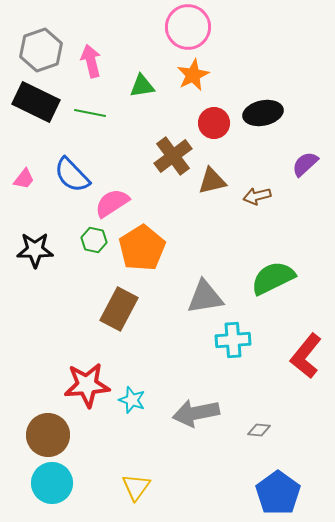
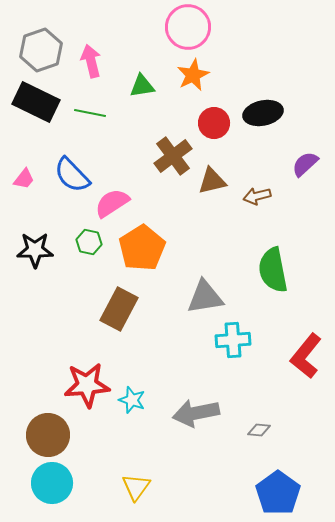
green hexagon: moved 5 px left, 2 px down
green semicircle: moved 8 px up; rotated 75 degrees counterclockwise
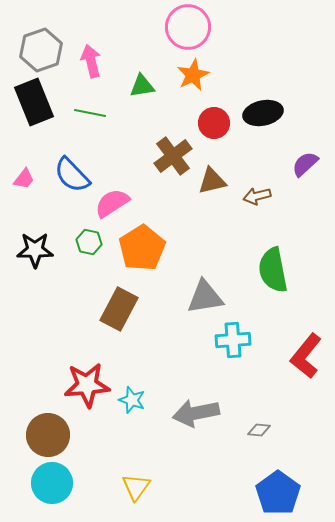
black rectangle: moved 2 px left; rotated 42 degrees clockwise
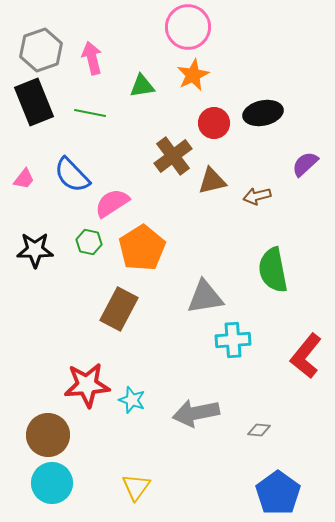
pink arrow: moved 1 px right, 3 px up
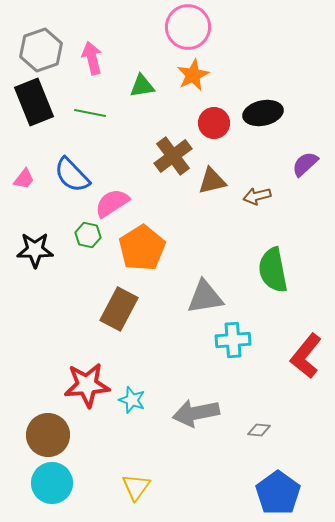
green hexagon: moved 1 px left, 7 px up
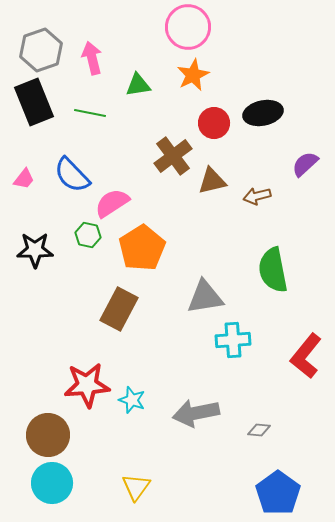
green triangle: moved 4 px left, 1 px up
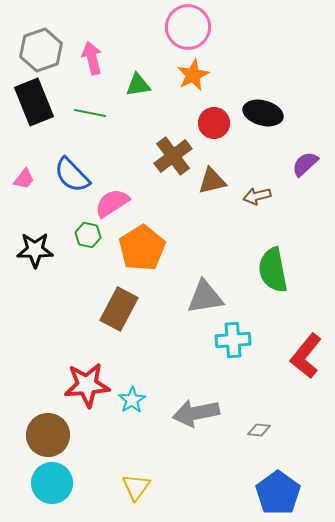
black ellipse: rotated 27 degrees clockwise
cyan star: rotated 20 degrees clockwise
